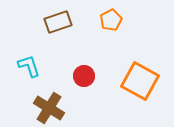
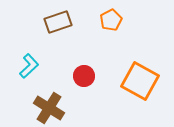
cyan L-shape: rotated 65 degrees clockwise
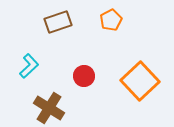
orange square: rotated 18 degrees clockwise
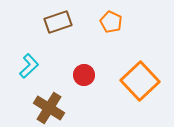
orange pentagon: moved 2 px down; rotated 20 degrees counterclockwise
red circle: moved 1 px up
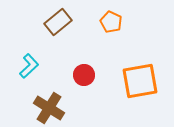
brown rectangle: rotated 20 degrees counterclockwise
orange square: rotated 33 degrees clockwise
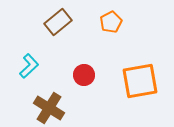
orange pentagon: rotated 20 degrees clockwise
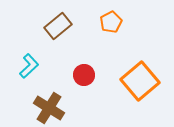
brown rectangle: moved 4 px down
orange square: rotated 30 degrees counterclockwise
